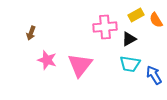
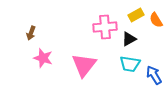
pink star: moved 4 px left, 2 px up
pink triangle: moved 4 px right
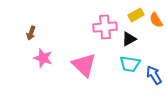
pink triangle: rotated 24 degrees counterclockwise
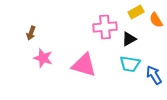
yellow rectangle: moved 3 px up
pink triangle: rotated 28 degrees counterclockwise
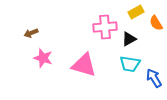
orange semicircle: moved 3 px down
brown arrow: rotated 48 degrees clockwise
blue arrow: moved 3 px down
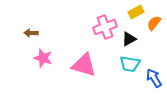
orange semicircle: moved 2 px left; rotated 70 degrees clockwise
pink cross: rotated 15 degrees counterclockwise
brown arrow: rotated 24 degrees clockwise
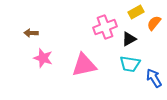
pink triangle: rotated 28 degrees counterclockwise
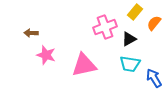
yellow rectangle: moved 1 px left; rotated 21 degrees counterclockwise
pink star: moved 3 px right, 3 px up
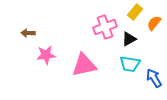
brown arrow: moved 3 px left
pink star: rotated 24 degrees counterclockwise
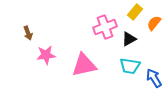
brown arrow: rotated 112 degrees counterclockwise
cyan trapezoid: moved 2 px down
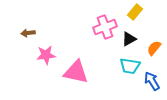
orange semicircle: moved 25 px down
brown arrow: rotated 104 degrees clockwise
pink triangle: moved 8 px left, 7 px down; rotated 24 degrees clockwise
blue arrow: moved 2 px left, 3 px down
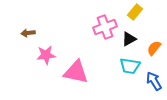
blue arrow: moved 2 px right
